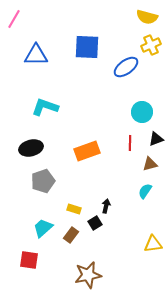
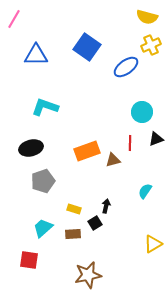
blue square: rotated 32 degrees clockwise
brown triangle: moved 37 px left, 4 px up
brown rectangle: moved 2 px right, 1 px up; rotated 49 degrees clockwise
yellow triangle: rotated 24 degrees counterclockwise
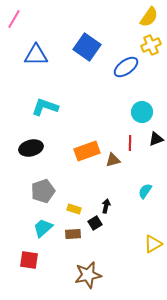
yellow semicircle: moved 2 px right; rotated 70 degrees counterclockwise
gray pentagon: moved 10 px down
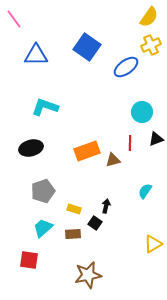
pink line: rotated 66 degrees counterclockwise
black square: rotated 24 degrees counterclockwise
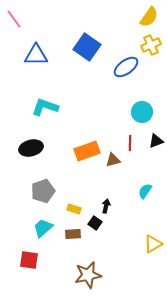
black triangle: moved 2 px down
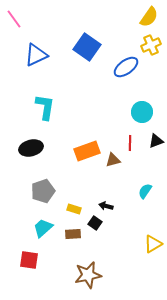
blue triangle: rotated 25 degrees counterclockwise
cyan L-shape: rotated 80 degrees clockwise
black arrow: rotated 88 degrees counterclockwise
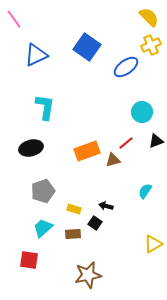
yellow semicircle: rotated 80 degrees counterclockwise
red line: moved 4 px left; rotated 49 degrees clockwise
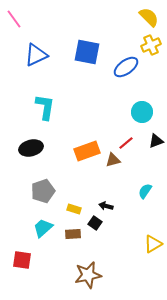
blue square: moved 5 px down; rotated 24 degrees counterclockwise
red square: moved 7 px left
